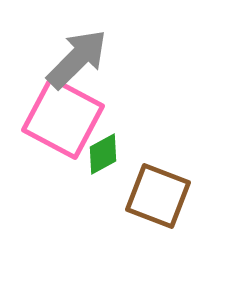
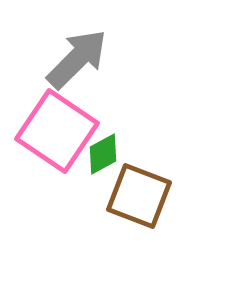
pink square: moved 6 px left, 13 px down; rotated 6 degrees clockwise
brown square: moved 19 px left
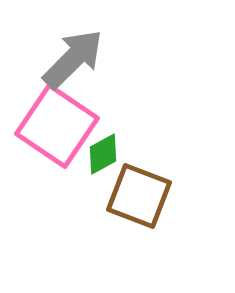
gray arrow: moved 4 px left
pink square: moved 5 px up
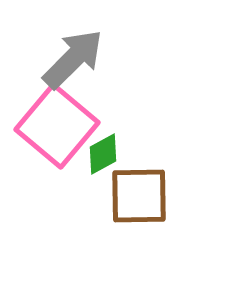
pink square: rotated 6 degrees clockwise
brown square: rotated 22 degrees counterclockwise
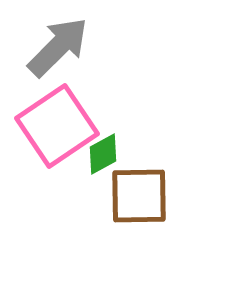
gray arrow: moved 15 px left, 12 px up
pink square: rotated 16 degrees clockwise
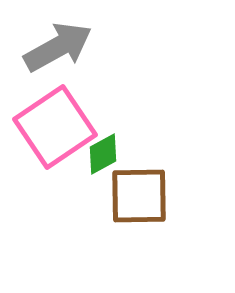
gray arrow: rotated 16 degrees clockwise
pink square: moved 2 px left, 1 px down
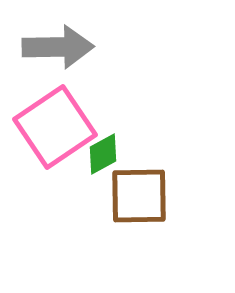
gray arrow: rotated 28 degrees clockwise
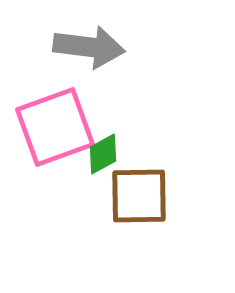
gray arrow: moved 31 px right; rotated 8 degrees clockwise
pink square: rotated 14 degrees clockwise
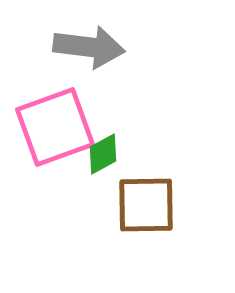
brown square: moved 7 px right, 9 px down
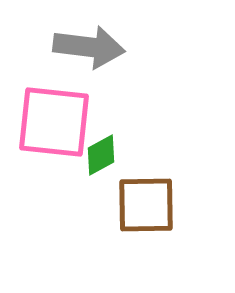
pink square: moved 1 px left, 5 px up; rotated 26 degrees clockwise
green diamond: moved 2 px left, 1 px down
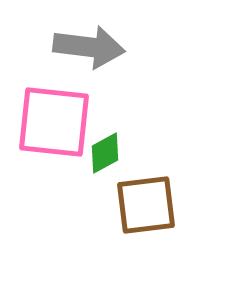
green diamond: moved 4 px right, 2 px up
brown square: rotated 6 degrees counterclockwise
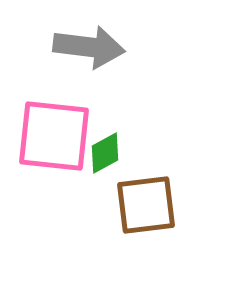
pink square: moved 14 px down
